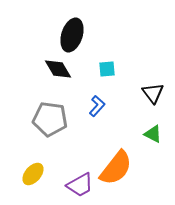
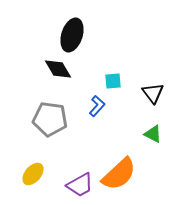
cyan square: moved 6 px right, 12 px down
orange semicircle: moved 3 px right, 6 px down; rotated 9 degrees clockwise
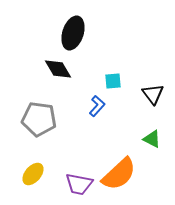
black ellipse: moved 1 px right, 2 px up
black triangle: moved 1 px down
gray pentagon: moved 11 px left
green triangle: moved 1 px left, 5 px down
purple trapezoid: moved 1 px left, 1 px up; rotated 40 degrees clockwise
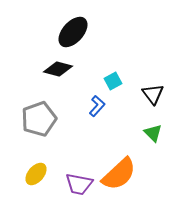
black ellipse: moved 1 px up; rotated 24 degrees clockwise
black diamond: rotated 44 degrees counterclockwise
cyan square: rotated 24 degrees counterclockwise
gray pentagon: rotated 28 degrees counterclockwise
green triangle: moved 1 px right, 6 px up; rotated 18 degrees clockwise
yellow ellipse: moved 3 px right
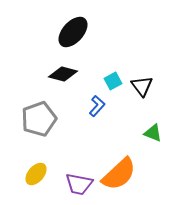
black diamond: moved 5 px right, 5 px down
black triangle: moved 11 px left, 8 px up
green triangle: rotated 24 degrees counterclockwise
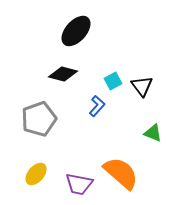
black ellipse: moved 3 px right, 1 px up
orange semicircle: moved 2 px right, 1 px up; rotated 96 degrees counterclockwise
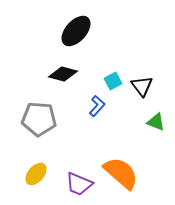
gray pentagon: rotated 24 degrees clockwise
green triangle: moved 3 px right, 11 px up
purple trapezoid: rotated 12 degrees clockwise
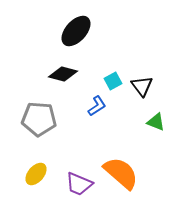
blue L-shape: rotated 15 degrees clockwise
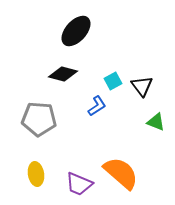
yellow ellipse: rotated 50 degrees counterclockwise
